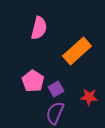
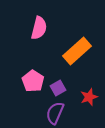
purple square: moved 2 px right, 1 px up
red star: rotated 24 degrees counterclockwise
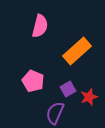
pink semicircle: moved 1 px right, 2 px up
pink pentagon: rotated 10 degrees counterclockwise
purple square: moved 10 px right, 1 px down
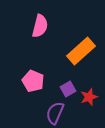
orange rectangle: moved 4 px right
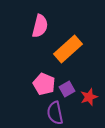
orange rectangle: moved 13 px left, 2 px up
pink pentagon: moved 11 px right, 3 px down
purple square: moved 1 px left
purple semicircle: rotated 35 degrees counterclockwise
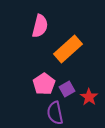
pink pentagon: rotated 15 degrees clockwise
red star: rotated 18 degrees counterclockwise
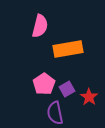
orange rectangle: rotated 32 degrees clockwise
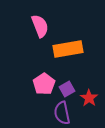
pink semicircle: rotated 35 degrees counterclockwise
red star: moved 1 px down
purple semicircle: moved 7 px right
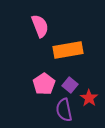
orange rectangle: moved 1 px down
purple square: moved 3 px right, 4 px up; rotated 21 degrees counterclockwise
purple semicircle: moved 2 px right, 3 px up
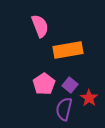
purple semicircle: moved 1 px up; rotated 25 degrees clockwise
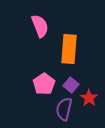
orange rectangle: moved 1 px right, 1 px up; rotated 76 degrees counterclockwise
purple square: moved 1 px right
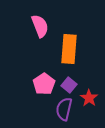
purple square: moved 2 px left
